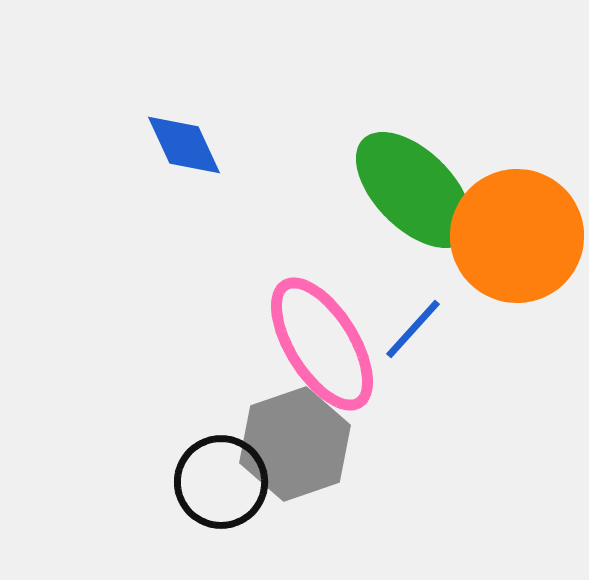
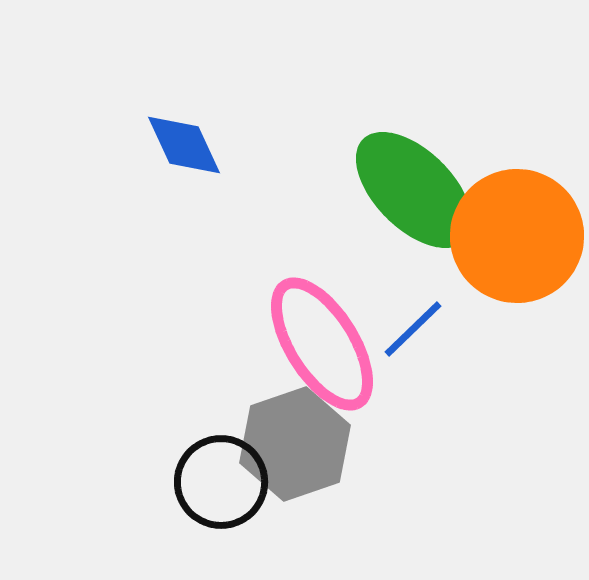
blue line: rotated 4 degrees clockwise
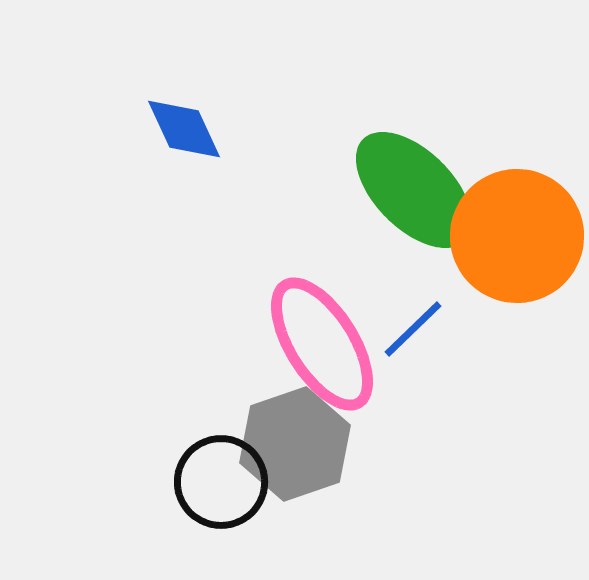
blue diamond: moved 16 px up
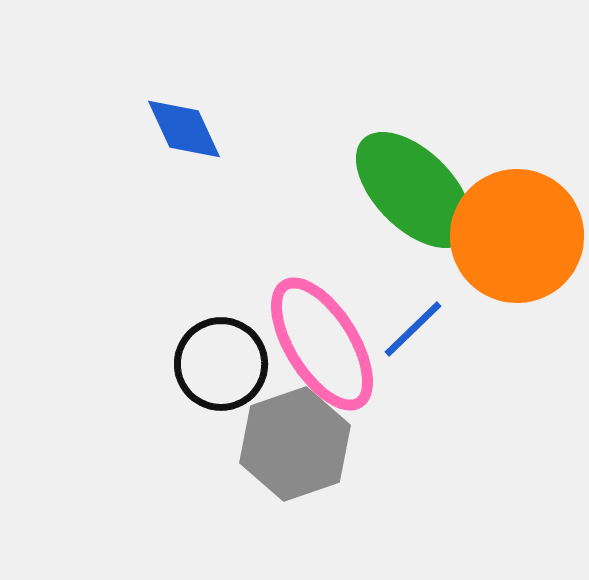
black circle: moved 118 px up
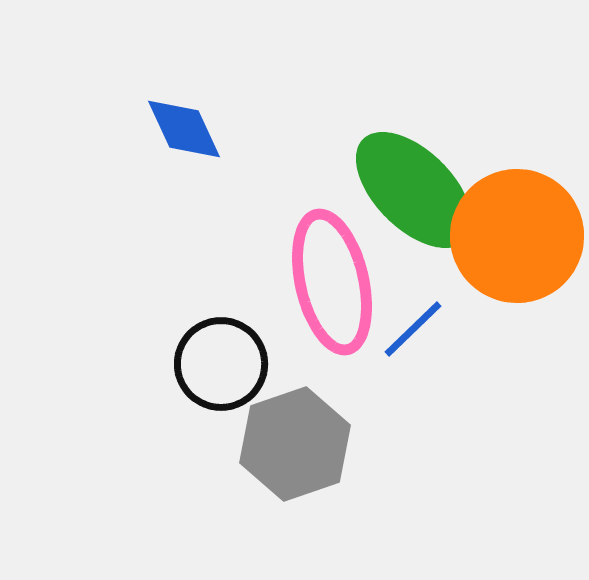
pink ellipse: moved 10 px right, 62 px up; rotated 19 degrees clockwise
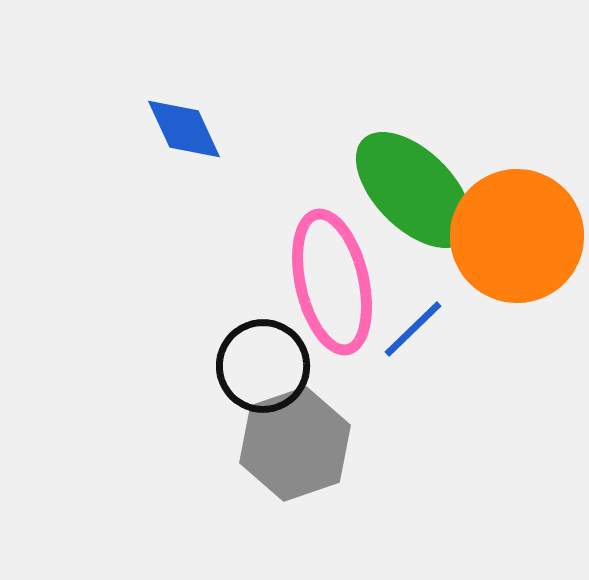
black circle: moved 42 px right, 2 px down
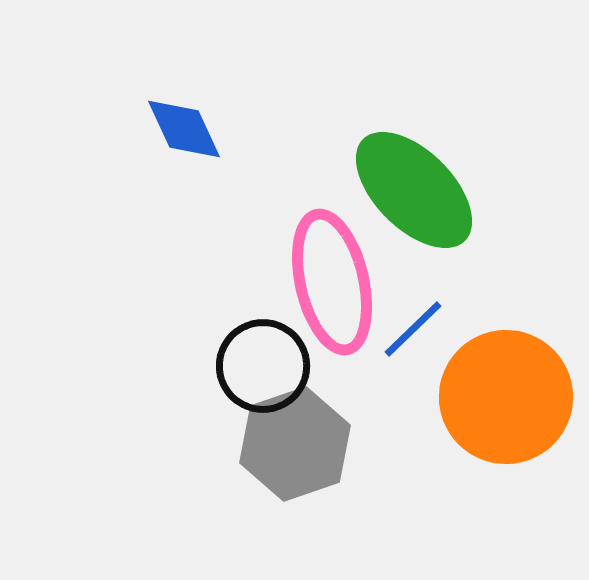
orange circle: moved 11 px left, 161 px down
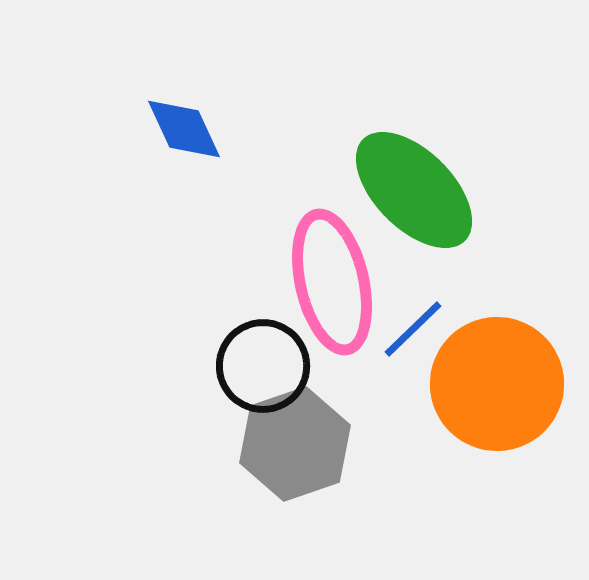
orange circle: moved 9 px left, 13 px up
